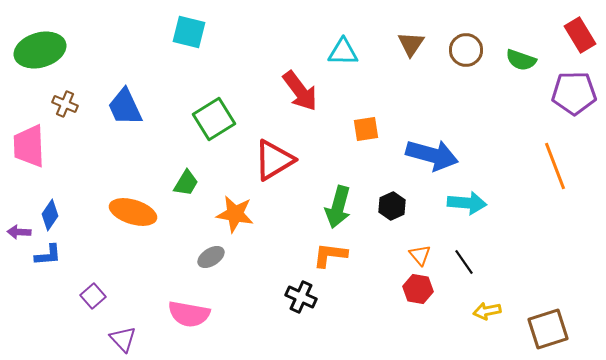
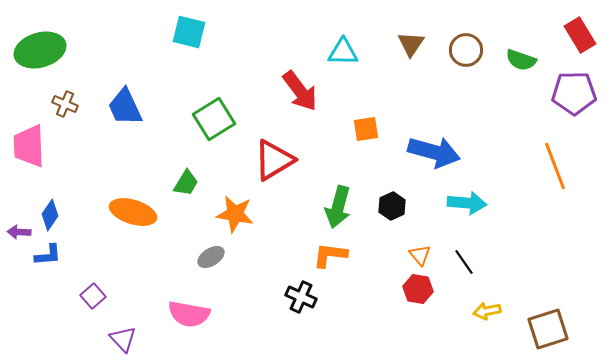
blue arrow: moved 2 px right, 3 px up
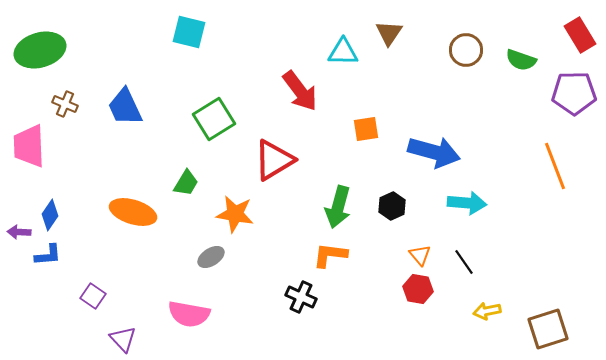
brown triangle: moved 22 px left, 11 px up
purple square: rotated 15 degrees counterclockwise
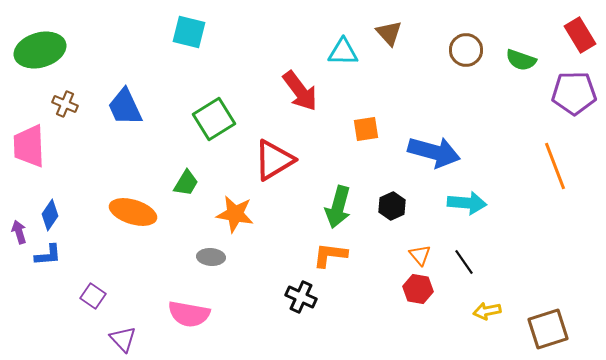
brown triangle: rotated 16 degrees counterclockwise
purple arrow: rotated 70 degrees clockwise
gray ellipse: rotated 36 degrees clockwise
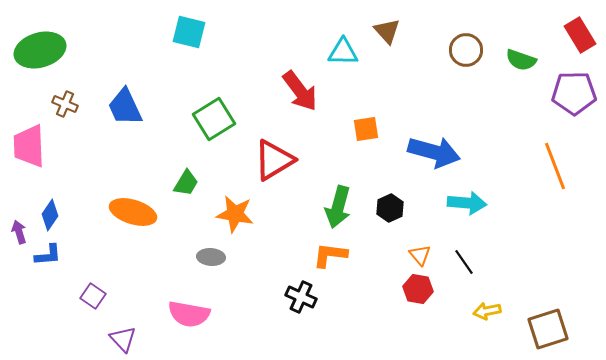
brown triangle: moved 2 px left, 2 px up
black hexagon: moved 2 px left, 2 px down
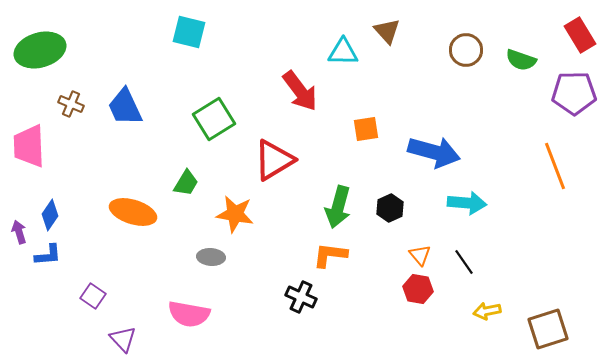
brown cross: moved 6 px right
